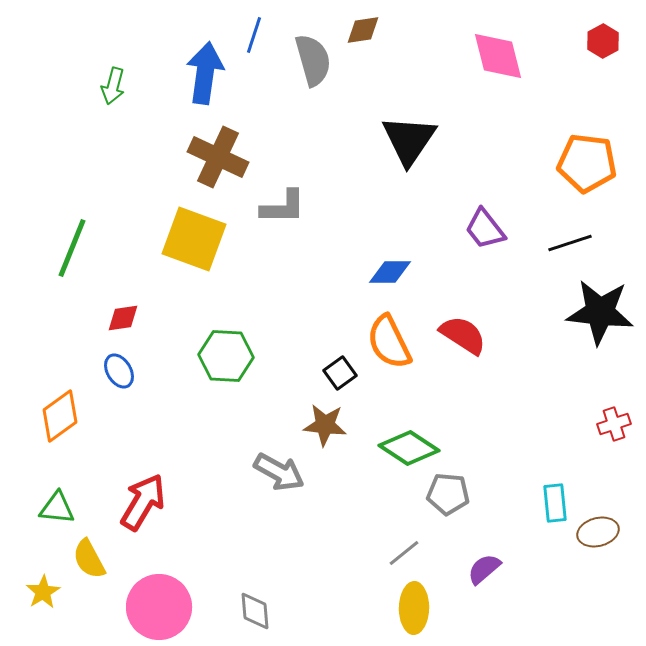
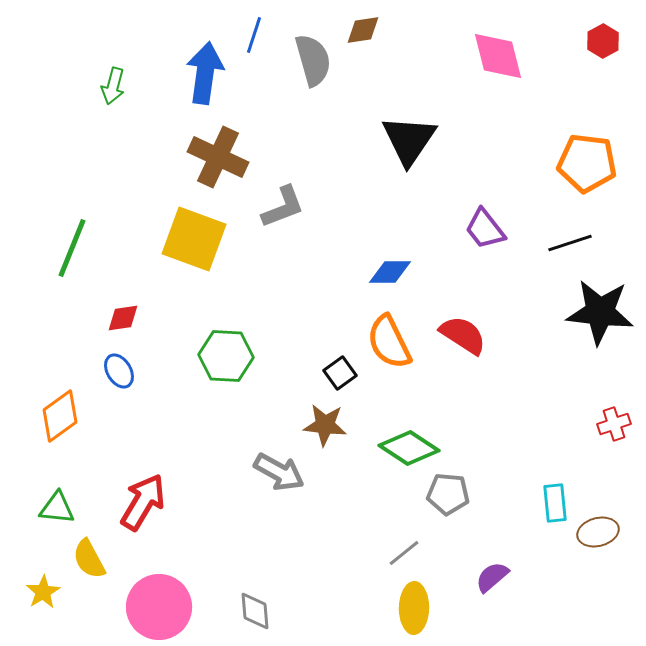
gray L-shape: rotated 21 degrees counterclockwise
purple semicircle: moved 8 px right, 8 px down
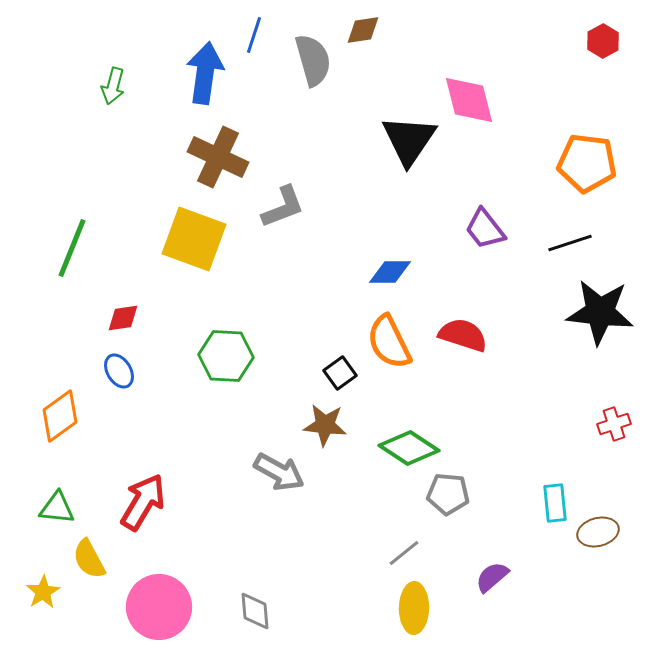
pink diamond: moved 29 px left, 44 px down
red semicircle: rotated 15 degrees counterclockwise
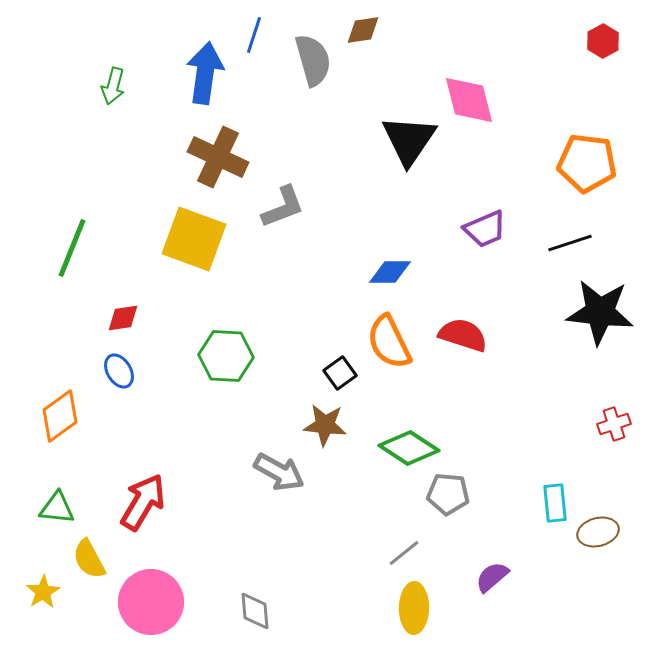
purple trapezoid: rotated 75 degrees counterclockwise
pink circle: moved 8 px left, 5 px up
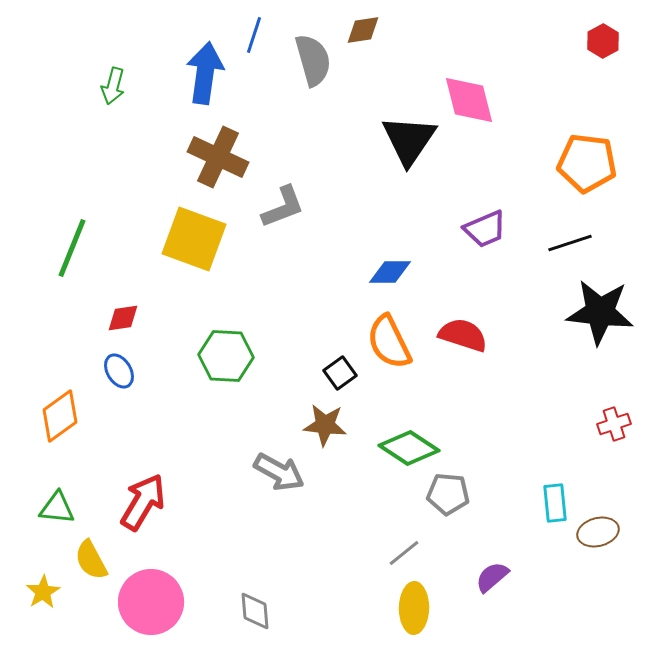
yellow semicircle: moved 2 px right, 1 px down
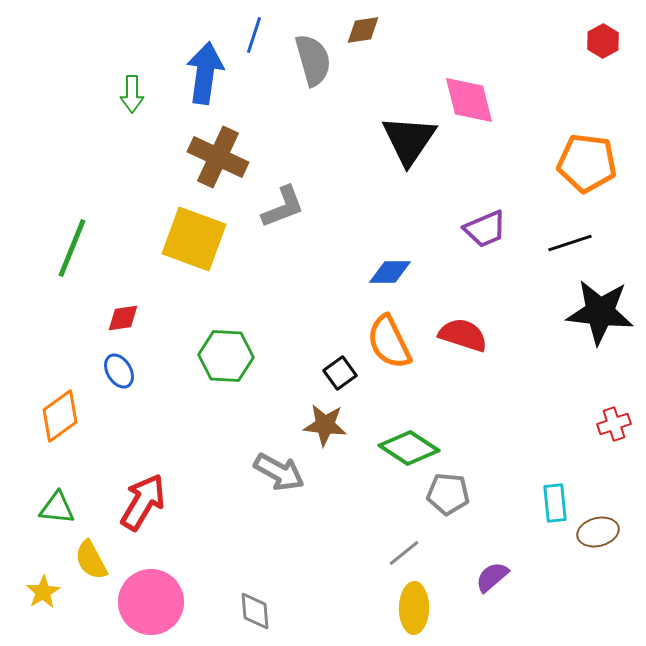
green arrow: moved 19 px right, 8 px down; rotated 15 degrees counterclockwise
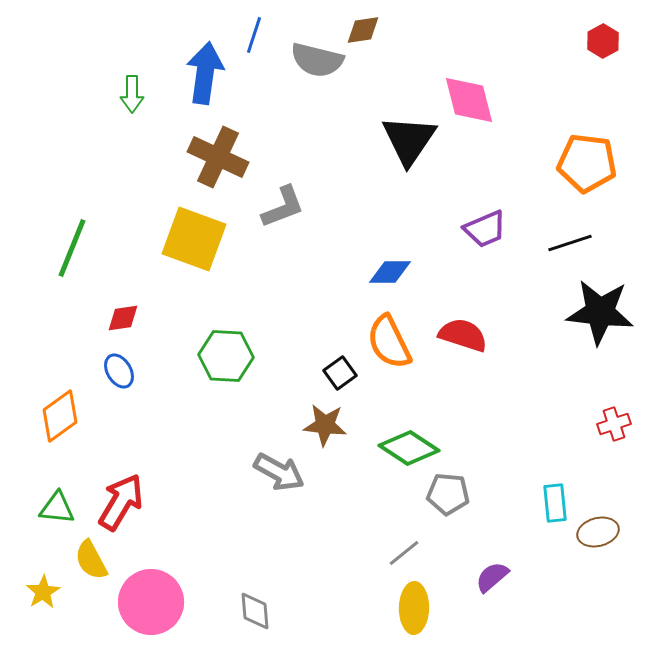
gray semicircle: moved 4 px right; rotated 120 degrees clockwise
red arrow: moved 22 px left
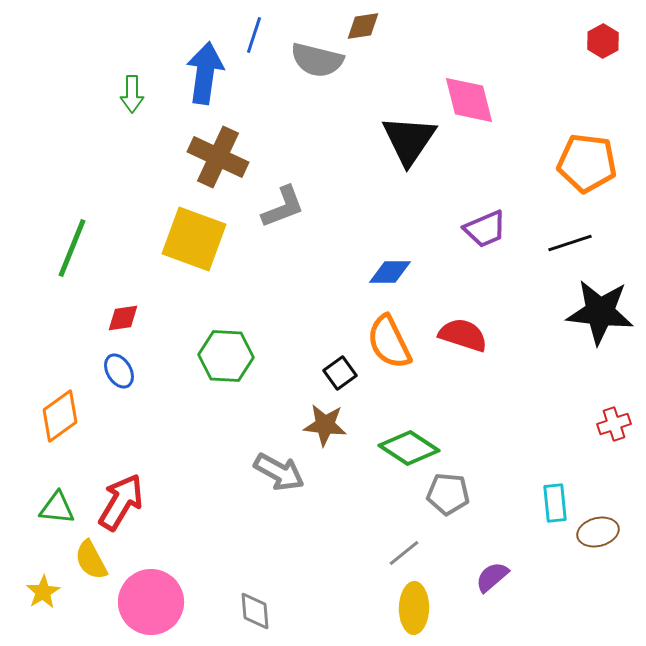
brown diamond: moved 4 px up
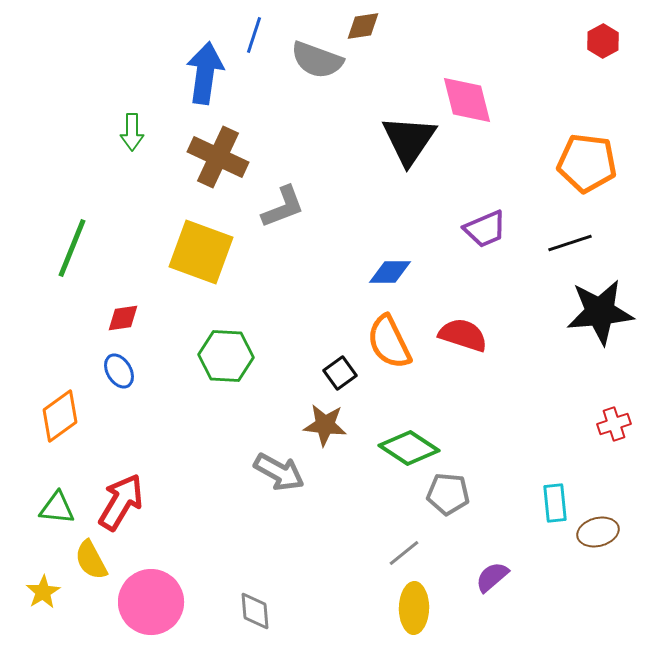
gray semicircle: rotated 6 degrees clockwise
green arrow: moved 38 px down
pink diamond: moved 2 px left
yellow square: moved 7 px right, 13 px down
black star: rotated 12 degrees counterclockwise
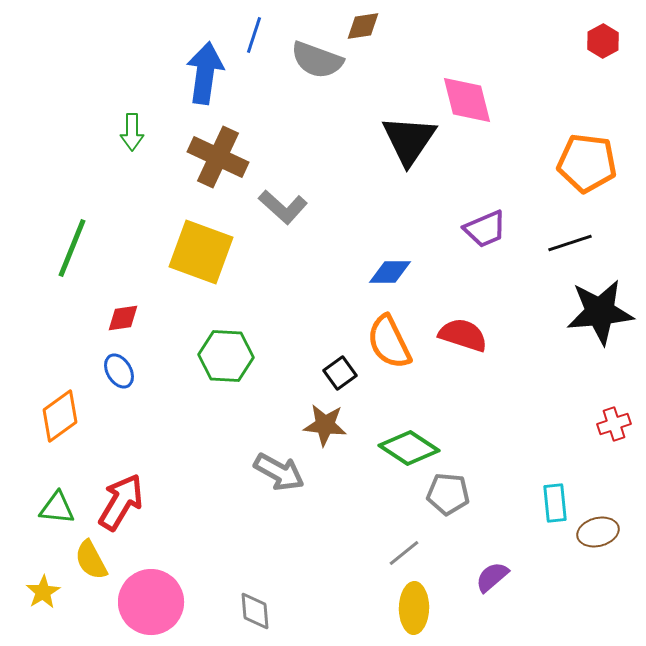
gray L-shape: rotated 63 degrees clockwise
